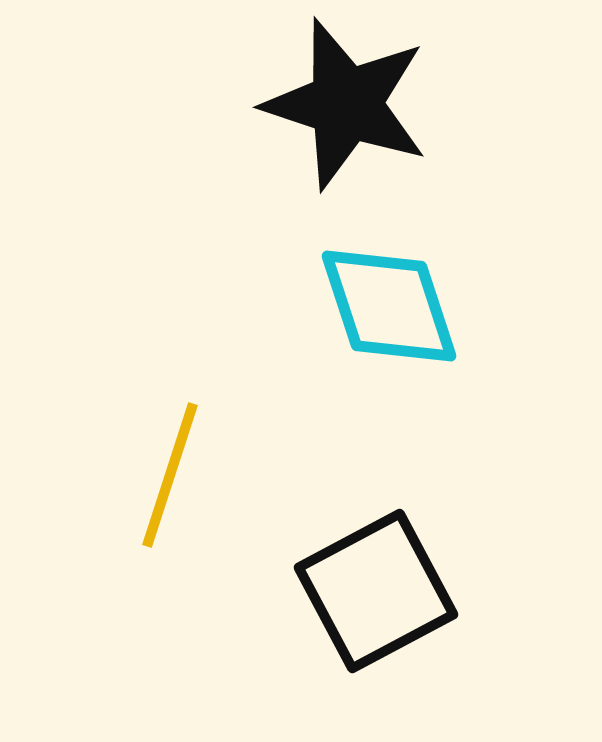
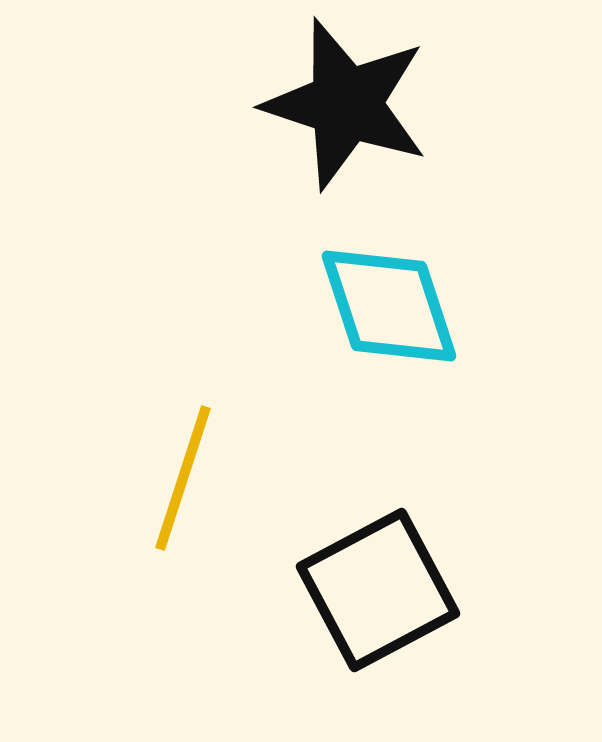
yellow line: moved 13 px right, 3 px down
black square: moved 2 px right, 1 px up
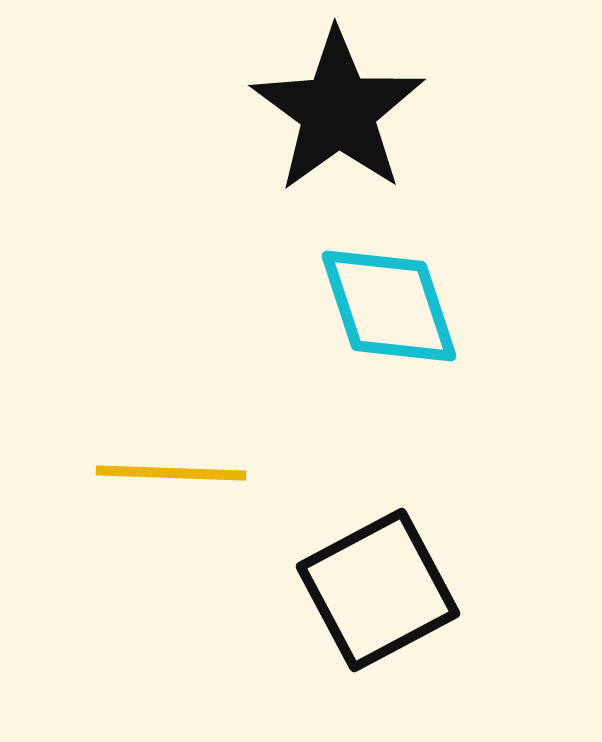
black star: moved 8 px left, 7 px down; rotated 18 degrees clockwise
yellow line: moved 12 px left, 5 px up; rotated 74 degrees clockwise
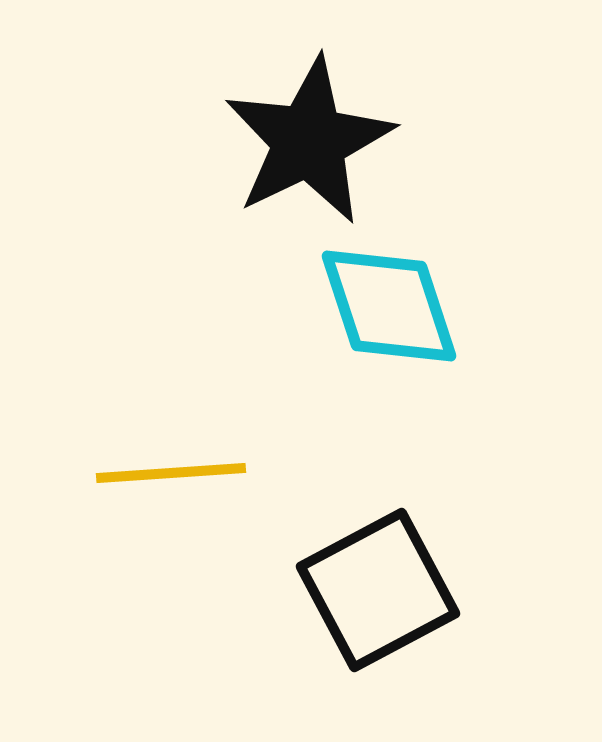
black star: moved 29 px left, 30 px down; rotated 10 degrees clockwise
yellow line: rotated 6 degrees counterclockwise
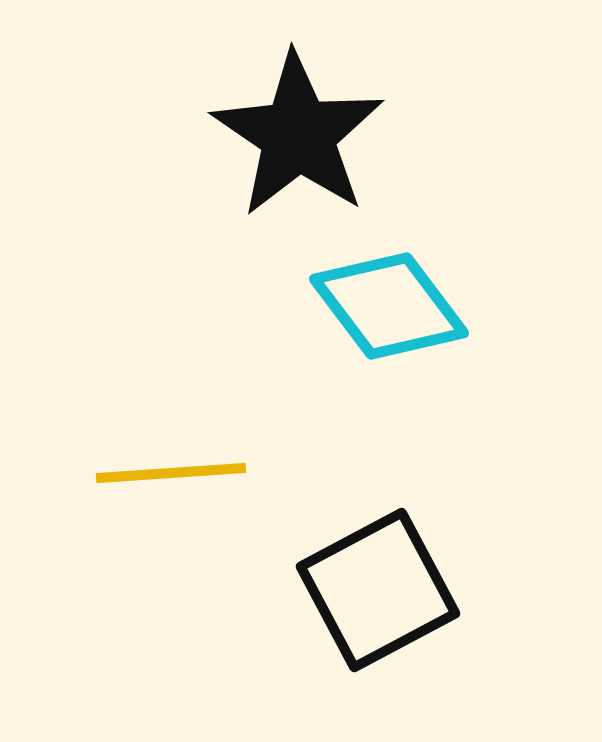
black star: moved 11 px left, 6 px up; rotated 12 degrees counterclockwise
cyan diamond: rotated 19 degrees counterclockwise
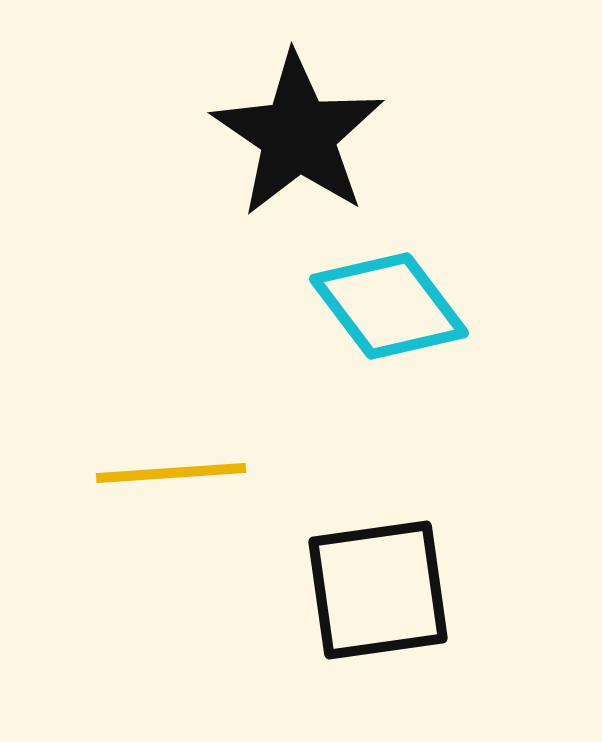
black square: rotated 20 degrees clockwise
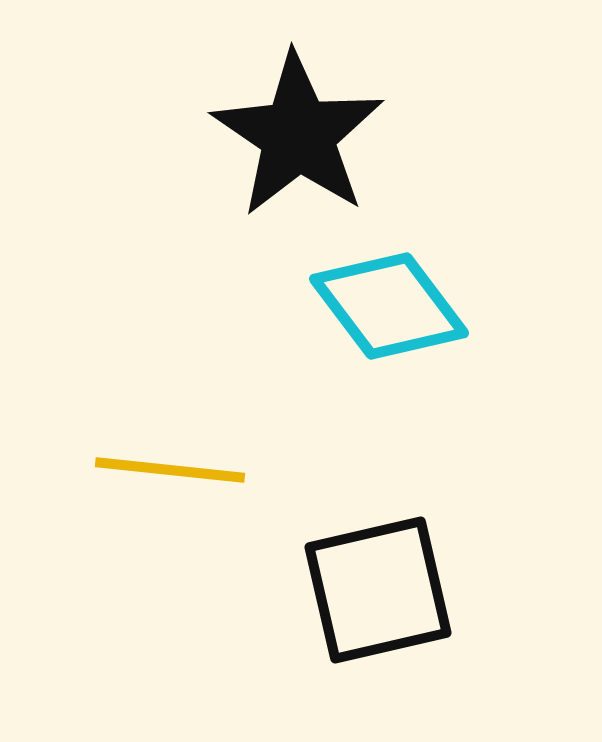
yellow line: moved 1 px left, 3 px up; rotated 10 degrees clockwise
black square: rotated 5 degrees counterclockwise
